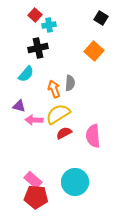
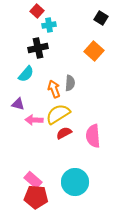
red square: moved 2 px right, 4 px up
purple triangle: moved 1 px left, 2 px up
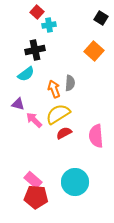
red square: moved 1 px down
black cross: moved 3 px left, 2 px down
cyan semicircle: rotated 12 degrees clockwise
pink arrow: rotated 42 degrees clockwise
pink semicircle: moved 3 px right
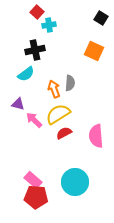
orange square: rotated 18 degrees counterclockwise
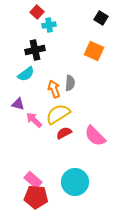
pink semicircle: moved 1 px left; rotated 40 degrees counterclockwise
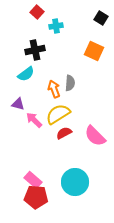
cyan cross: moved 7 px right, 1 px down
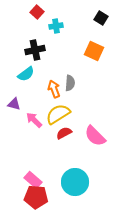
purple triangle: moved 4 px left
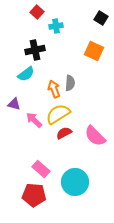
pink rectangle: moved 8 px right, 11 px up
red pentagon: moved 2 px left, 2 px up
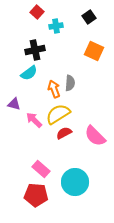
black square: moved 12 px left, 1 px up; rotated 24 degrees clockwise
cyan semicircle: moved 3 px right, 1 px up
red pentagon: moved 2 px right
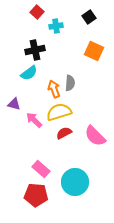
yellow semicircle: moved 1 px right, 2 px up; rotated 15 degrees clockwise
